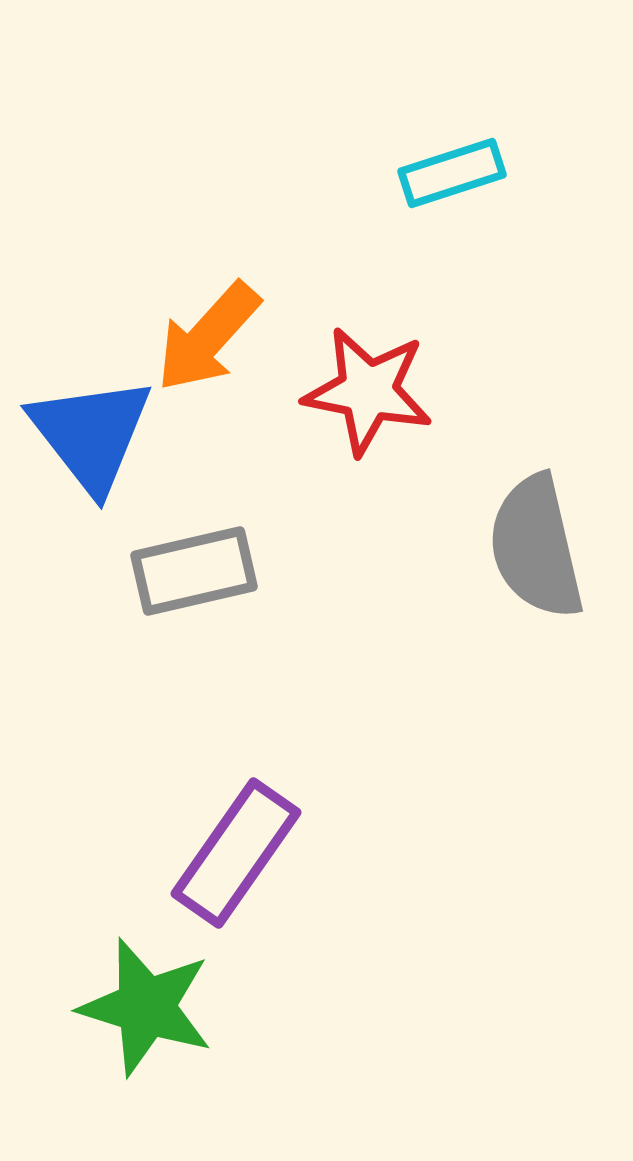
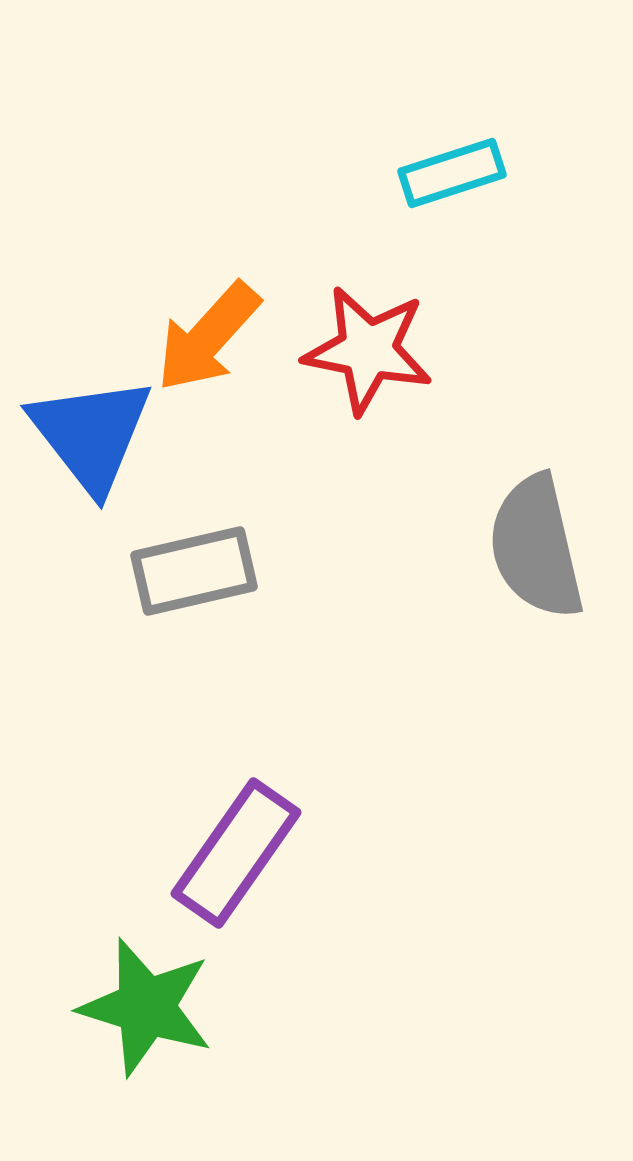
red star: moved 41 px up
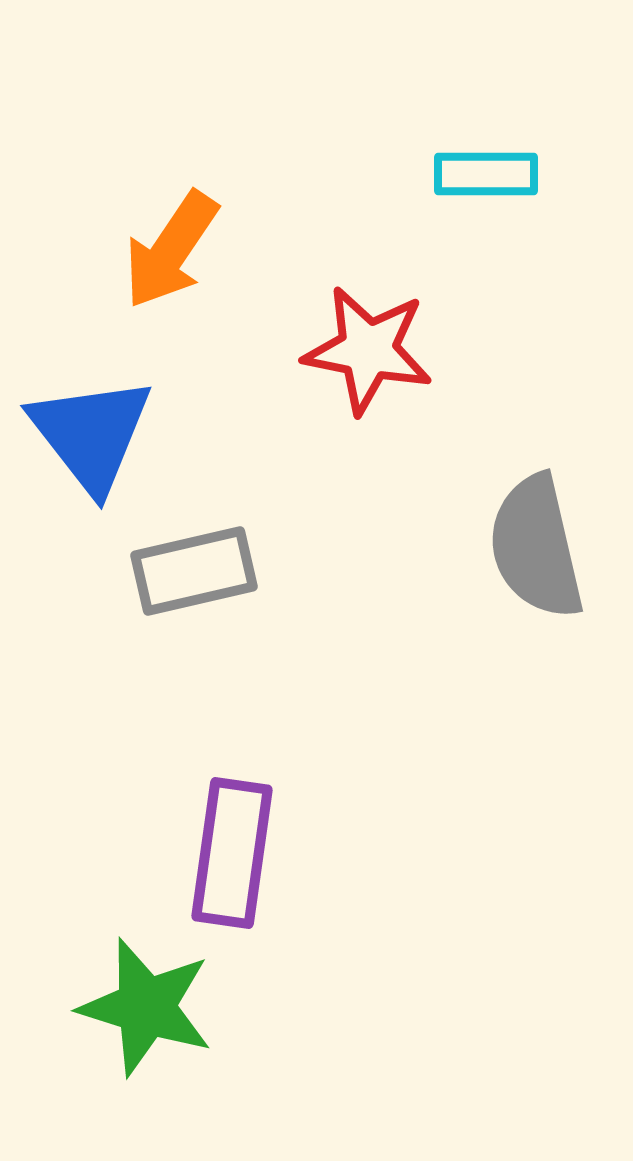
cyan rectangle: moved 34 px right, 1 px down; rotated 18 degrees clockwise
orange arrow: moved 37 px left, 87 px up; rotated 8 degrees counterclockwise
purple rectangle: moved 4 px left; rotated 27 degrees counterclockwise
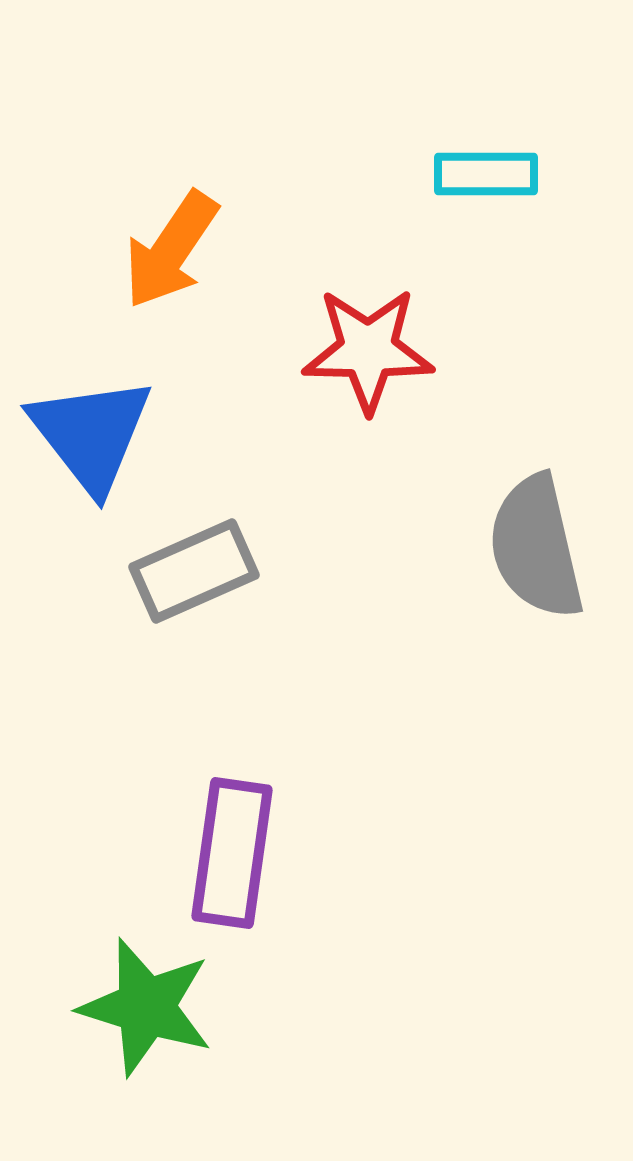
red star: rotated 10 degrees counterclockwise
gray rectangle: rotated 11 degrees counterclockwise
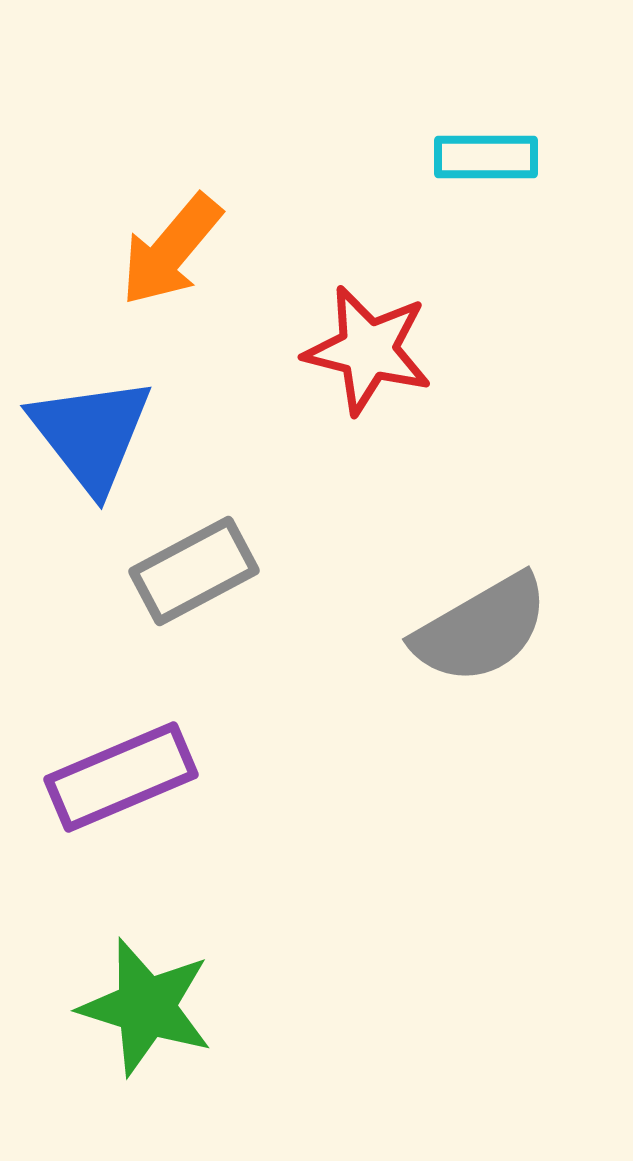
cyan rectangle: moved 17 px up
orange arrow: rotated 6 degrees clockwise
red star: rotated 13 degrees clockwise
gray semicircle: moved 55 px left, 82 px down; rotated 107 degrees counterclockwise
gray rectangle: rotated 4 degrees counterclockwise
purple rectangle: moved 111 px left, 76 px up; rotated 59 degrees clockwise
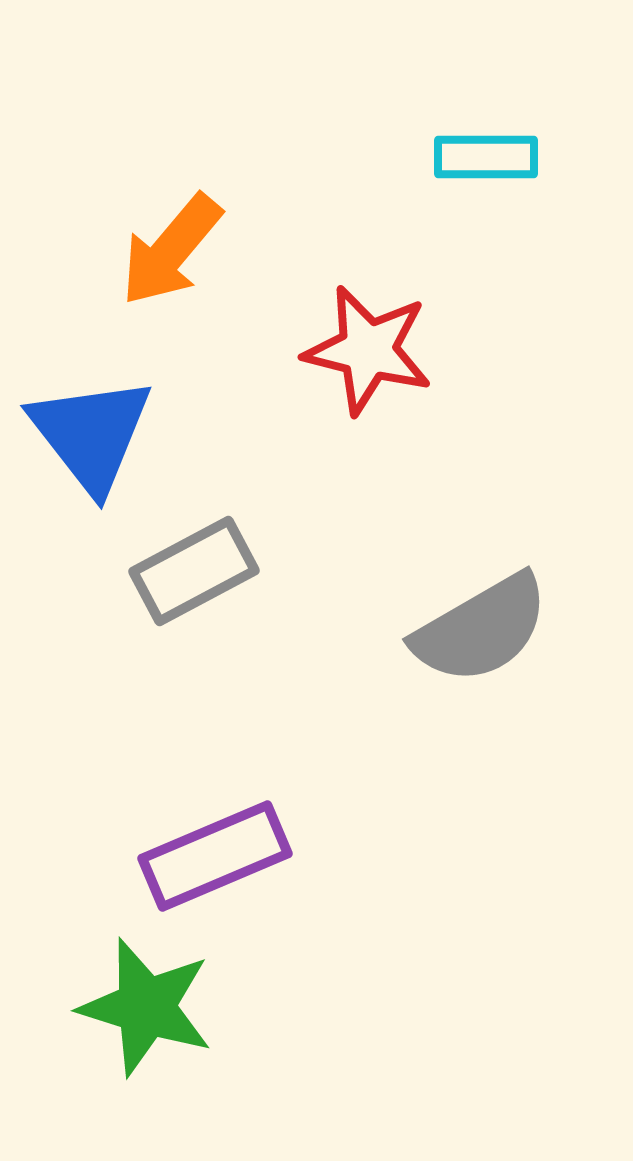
purple rectangle: moved 94 px right, 79 px down
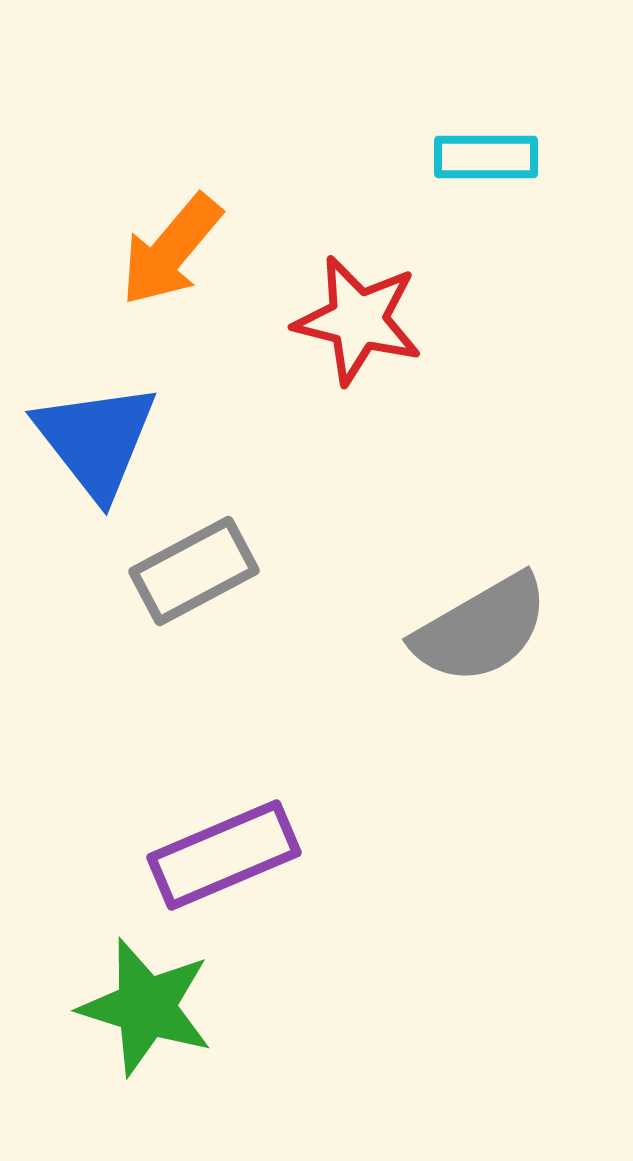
red star: moved 10 px left, 30 px up
blue triangle: moved 5 px right, 6 px down
purple rectangle: moved 9 px right, 1 px up
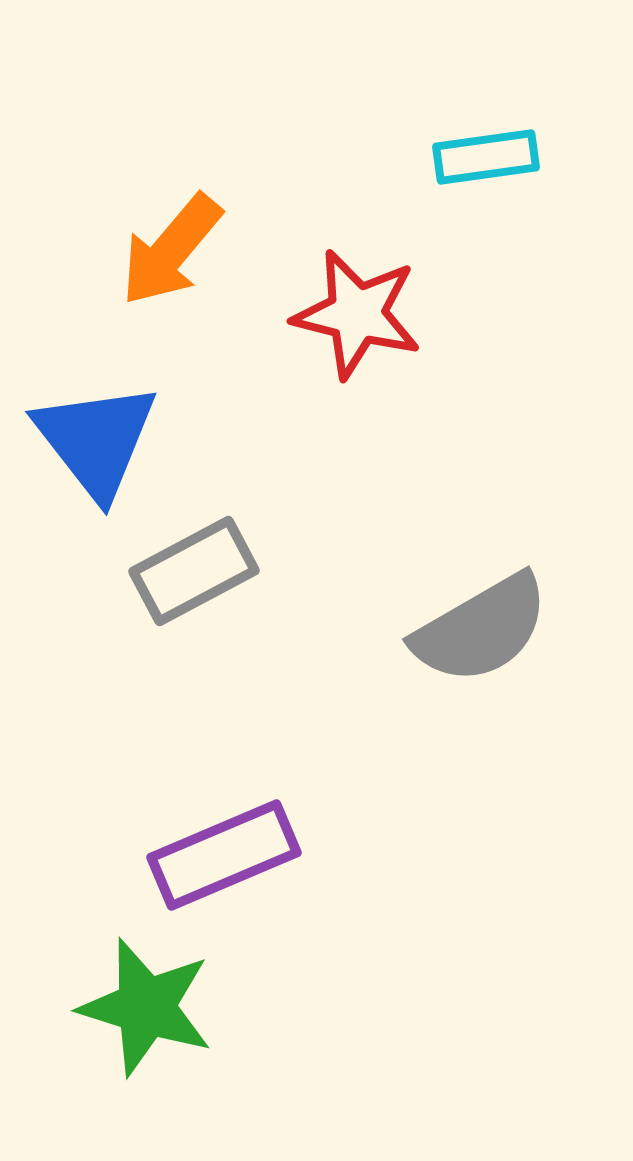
cyan rectangle: rotated 8 degrees counterclockwise
red star: moved 1 px left, 6 px up
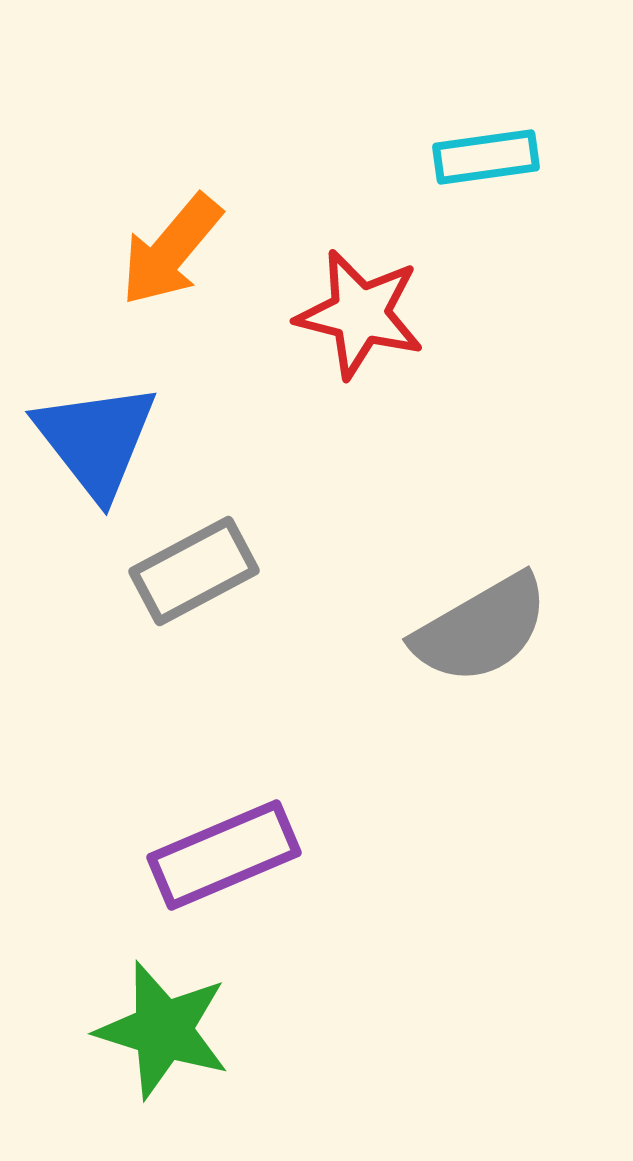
red star: moved 3 px right
green star: moved 17 px right, 23 px down
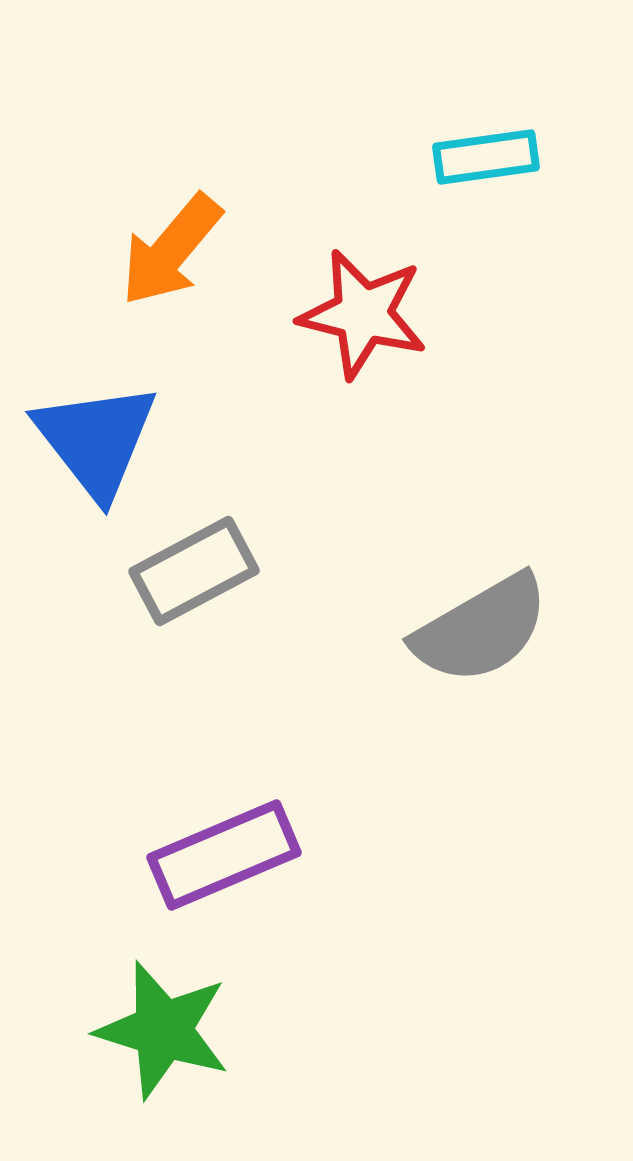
red star: moved 3 px right
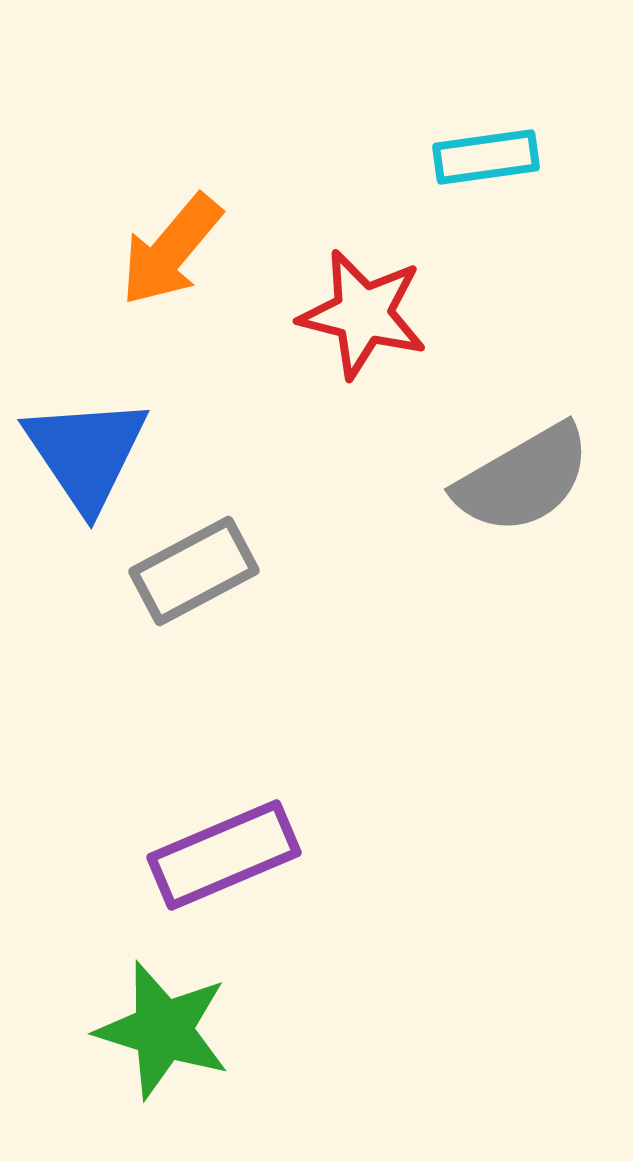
blue triangle: moved 10 px left, 13 px down; rotated 4 degrees clockwise
gray semicircle: moved 42 px right, 150 px up
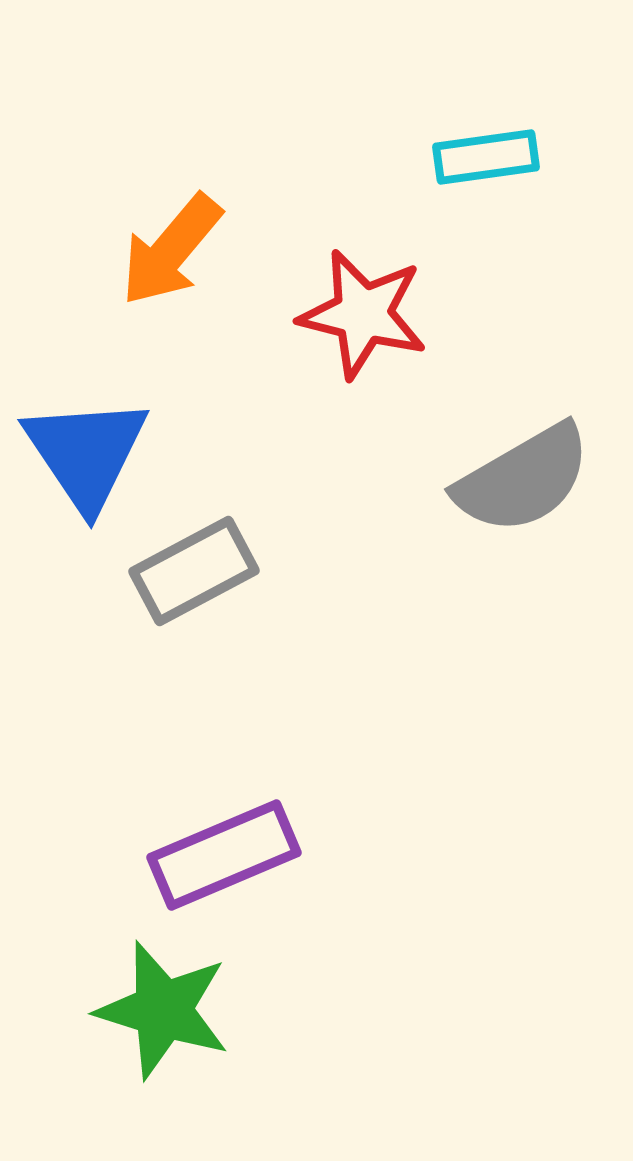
green star: moved 20 px up
